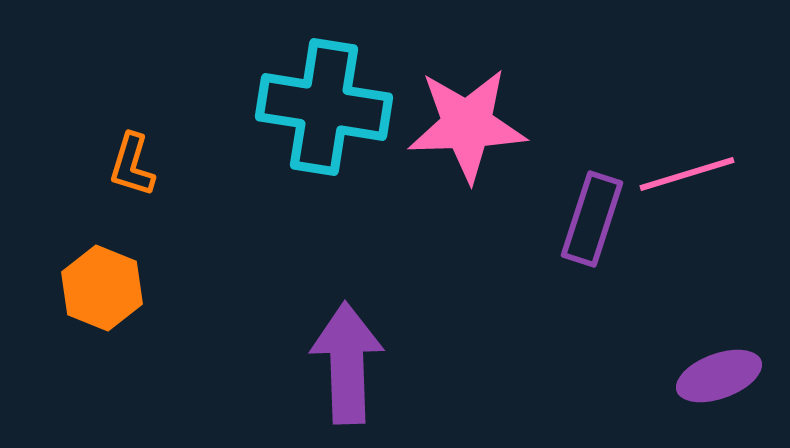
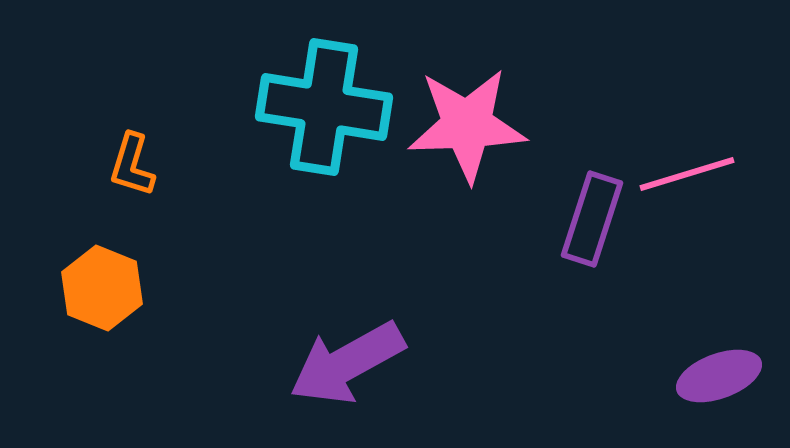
purple arrow: rotated 117 degrees counterclockwise
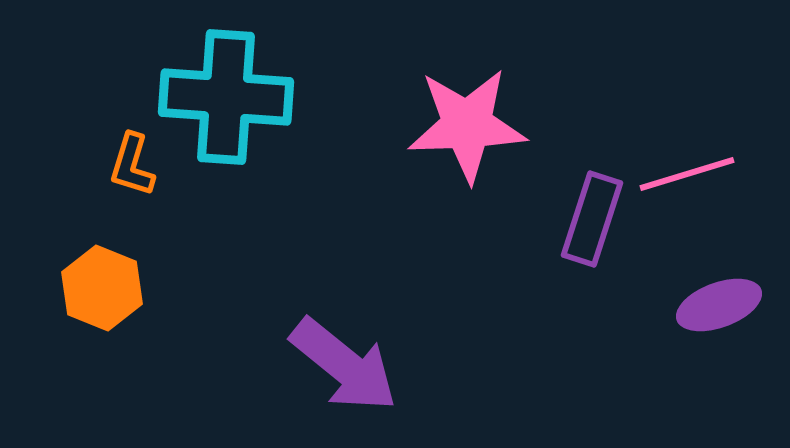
cyan cross: moved 98 px left, 10 px up; rotated 5 degrees counterclockwise
purple arrow: moved 3 px left, 2 px down; rotated 112 degrees counterclockwise
purple ellipse: moved 71 px up
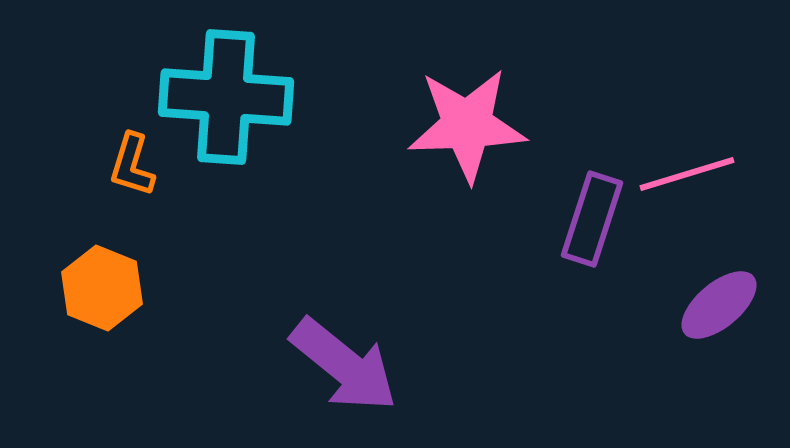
purple ellipse: rotated 20 degrees counterclockwise
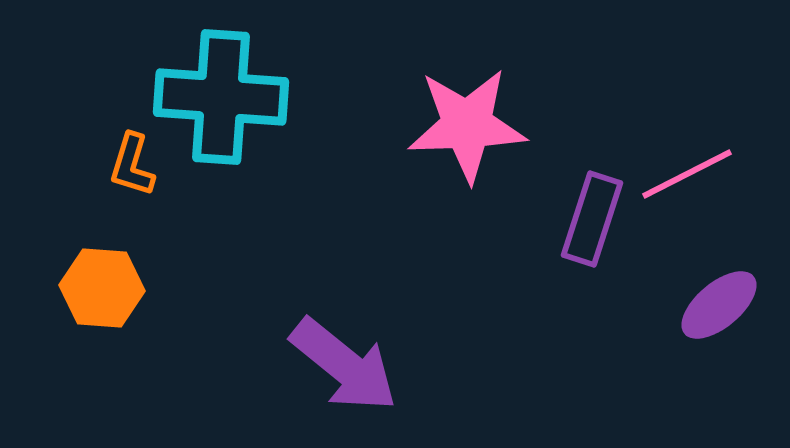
cyan cross: moved 5 px left
pink line: rotated 10 degrees counterclockwise
orange hexagon: rotated 18 degrees counterclockwise
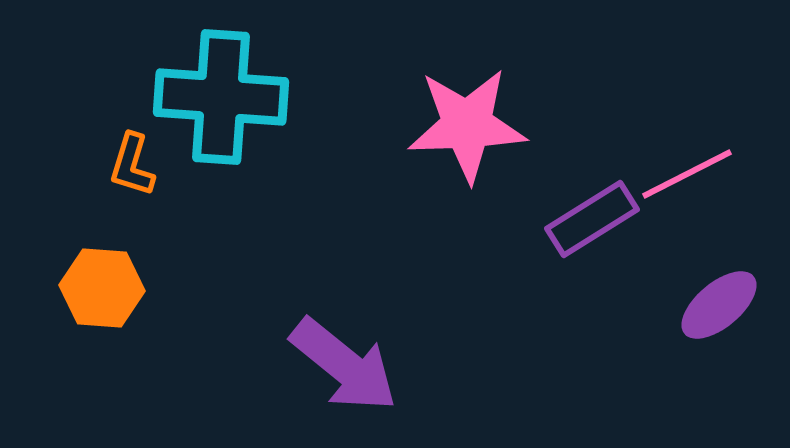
purple rectangle: rotated 40 degrees clockwise
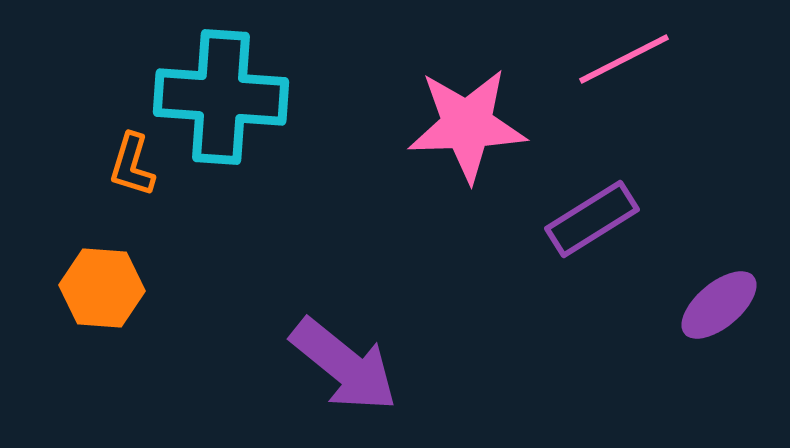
pink line: moved 63 px left, 115 px up
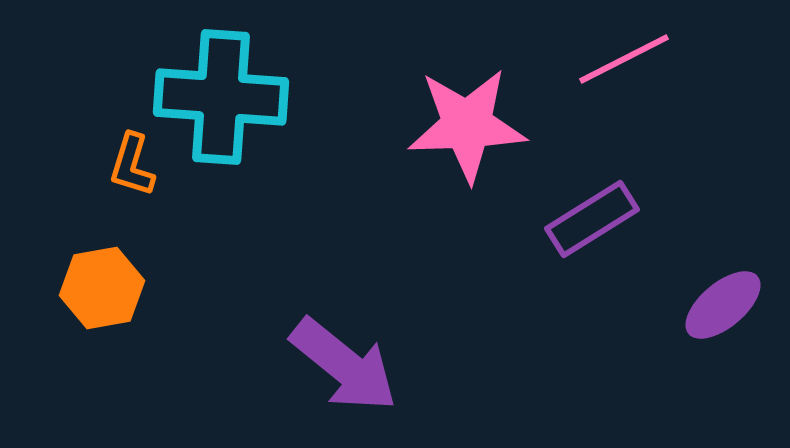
orange hexagon: rotated 14 degrees counterclockwise
purple ellipse: moved 4 px right
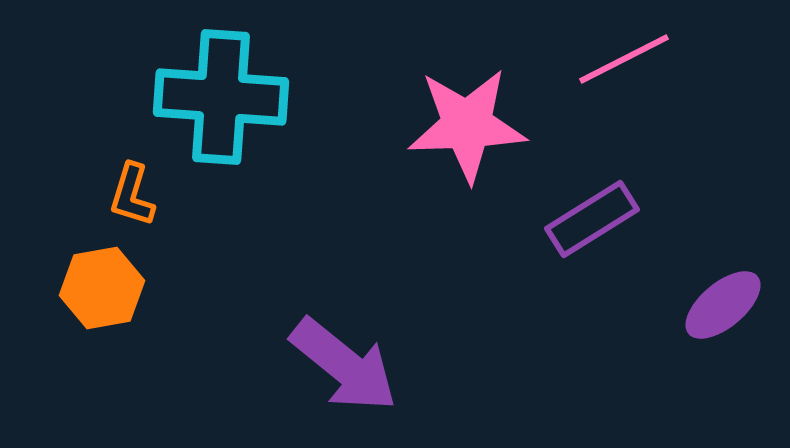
orange L-shape: moved 30 px down
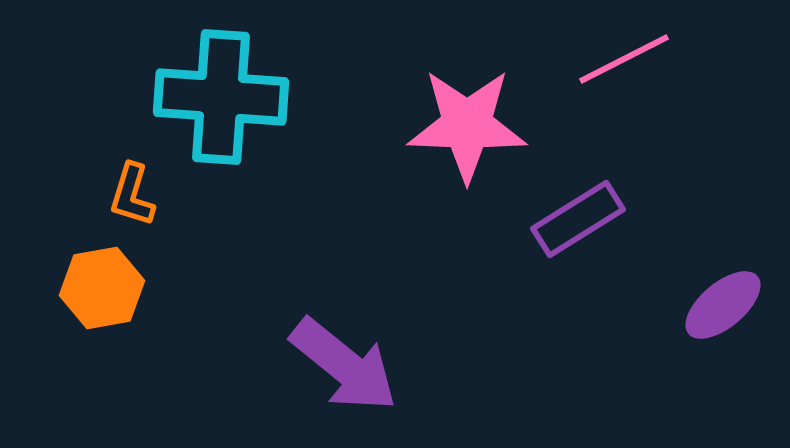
pink star: rotated 4 degrees clockwise
purple rectangle: moved 14 px left
